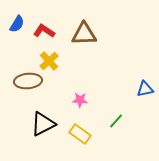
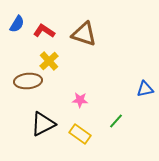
brown triangle: rotated 20 degrees clockwise
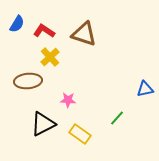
yellow cross: moved 1 px right, 4 px up
pink star: moved 12 px left
green line: moved 1 px right, 3 px up
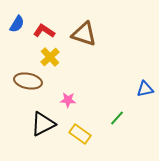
brown ellipse: rotated 16 degrees clockwise
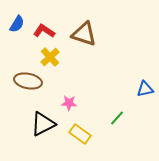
pink star: moved 1 px right, 3 px down
